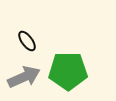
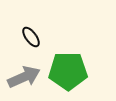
black ellipse: moved 4 px right, 4 px up
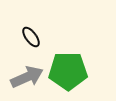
gray arrow: moved 3 px right
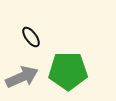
gray arrow: moved 5 px left
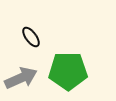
gray arrow: moved 1 px left, 1 px down
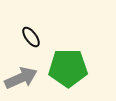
green pentagon: moved 3 px up
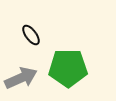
black ellipse: moved 2 px up
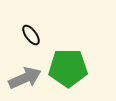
gray arrow: moved 4 px right
